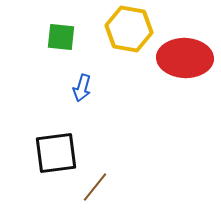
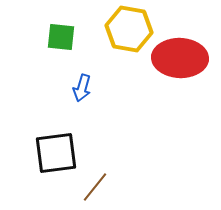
red ellipse: moved 5 px left
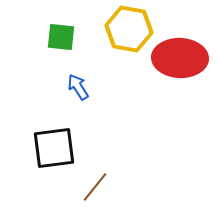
blue arrow: moved 4 px left, 1 px up; rotated 132 degrees clockwise
black square: moved 2 px left, 5 px up
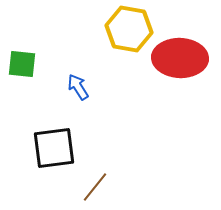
green square: moved 39 px left, 27 px down
